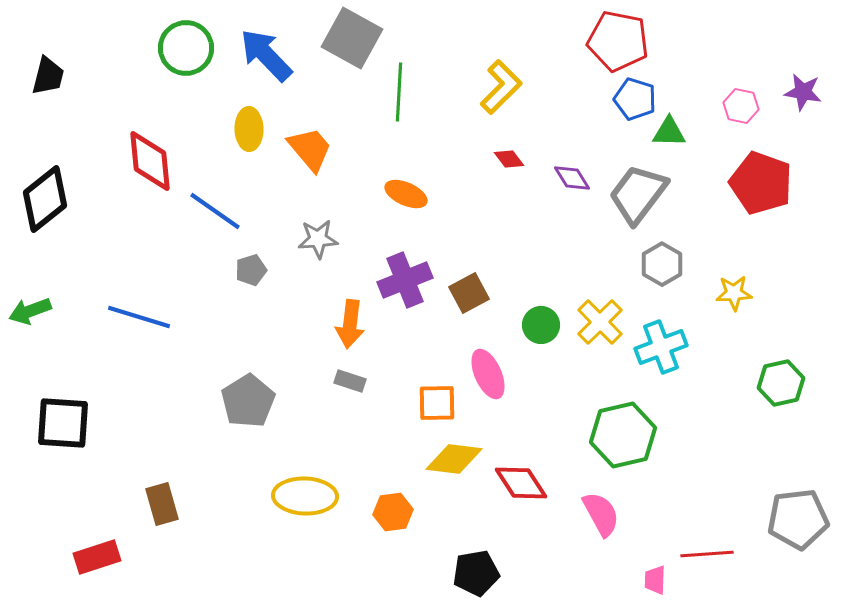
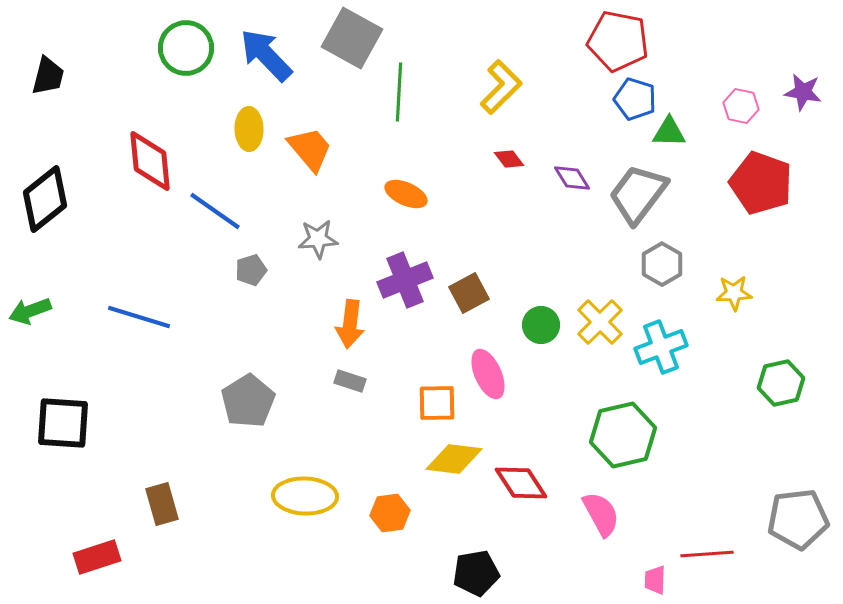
orange hexagon at (393, 512): moved 3 px left, 1 px down
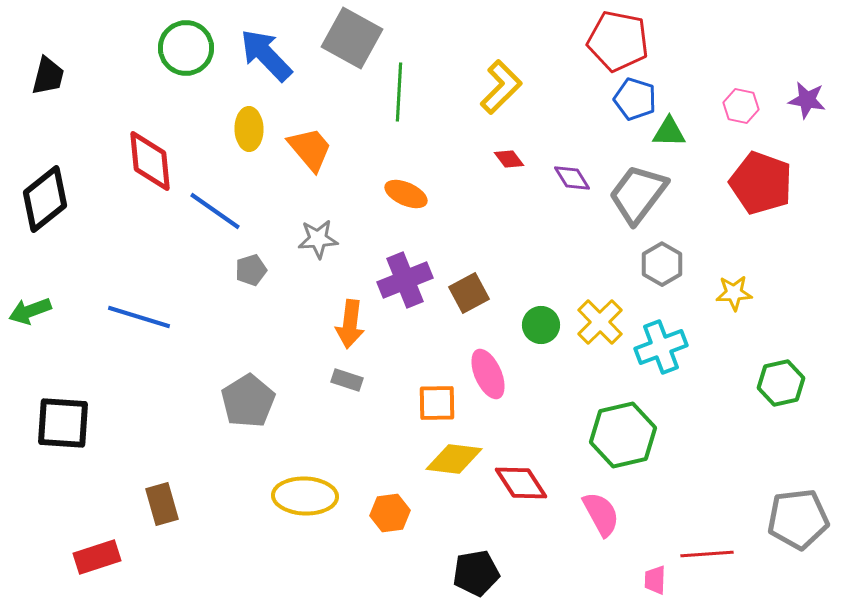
purple star at (803, 92): moved 4 px right, 8 px down
gray rectangle at (350, 381): moved 3 px left, 1 px up
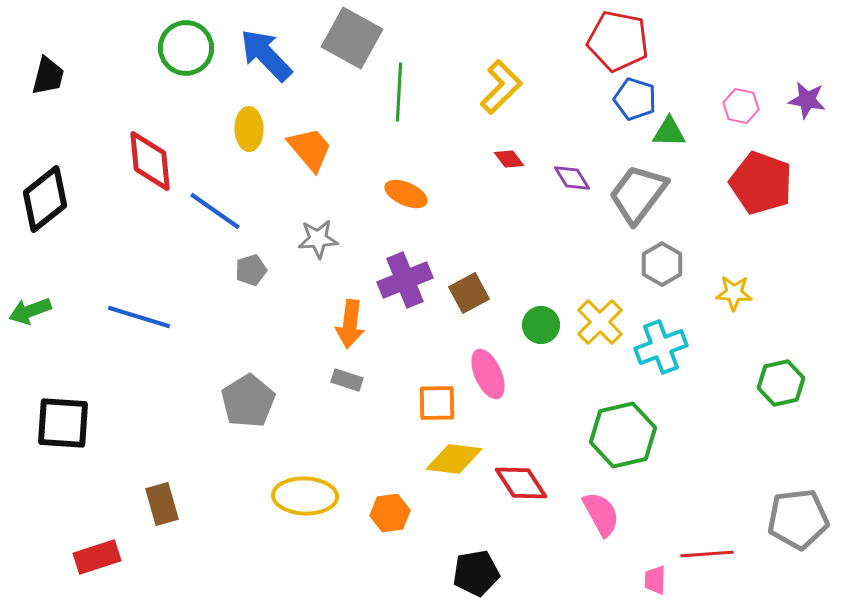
yellow star at (734, 293): rotated 6 degrees clockwise
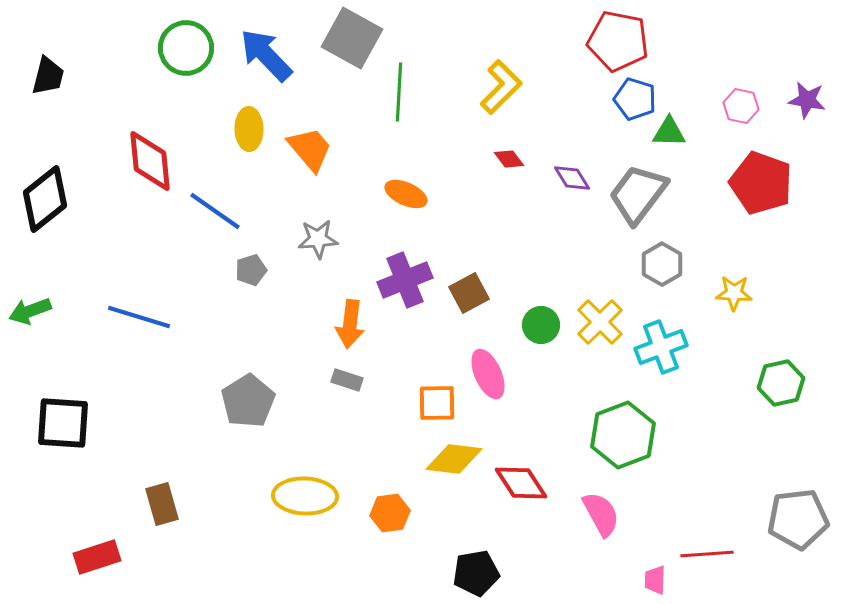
green hexagon at (623, 435): rotated 8 degrees counterclockwise
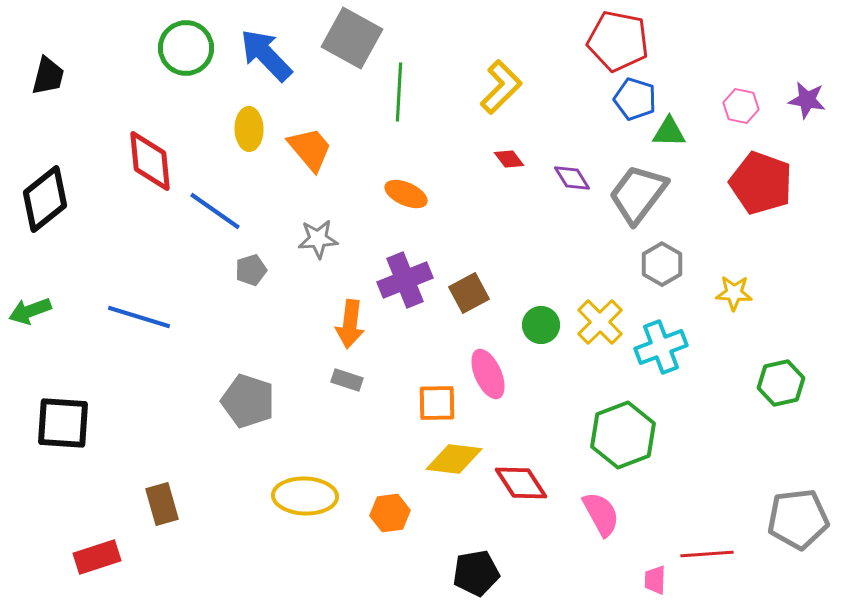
gray pentagon at (248, 401): rotated 22 degrees counterclockwise
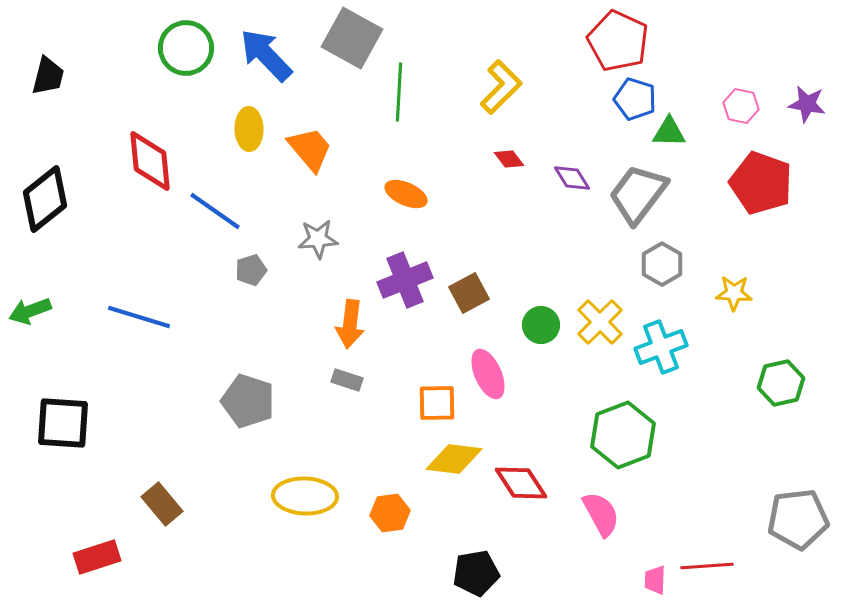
red pentagon at (618, 41): rotated 14 degrees clockwise
purple star at (807, 100): moved 4 px down
brown rectangle at (162, 504): rotated 24 degrees counterclockwise
red line at (707, 554): moved 12 px down
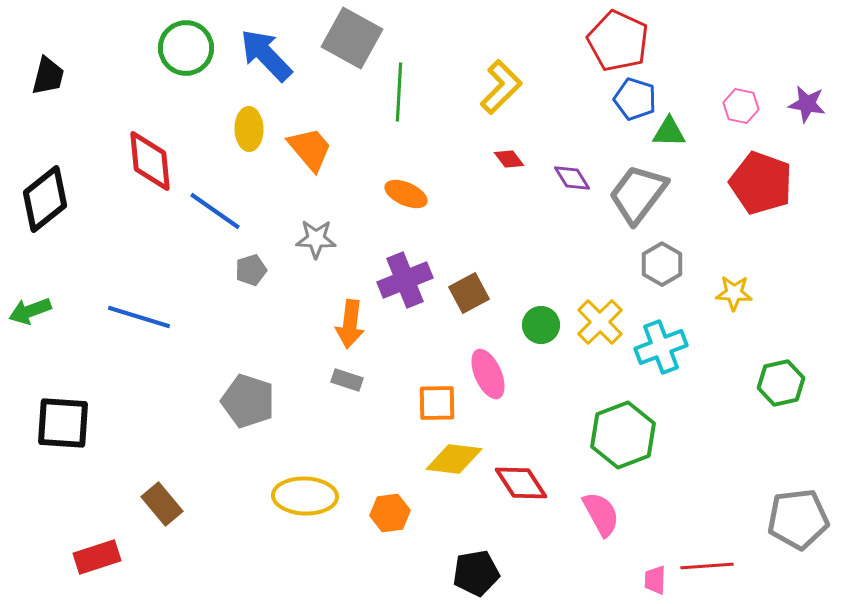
gray star at (318, 239): moved 2 px left; rotated 6 degrees clockwise
